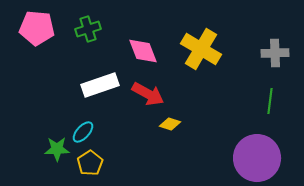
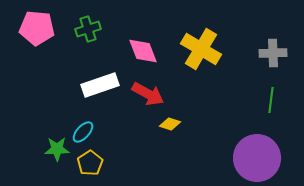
gray cross: moved 2 px left
green line: moved 1 px right, 1 px up
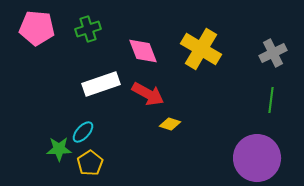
gray cross: rotated 24 degrees counterclockwise
white rectangle: moved 1 px right, 1 px up
green star: moved 2 px right
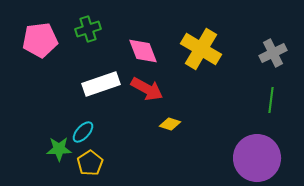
pink pentagon: moved 3 px right, 12 px down; rotated 12 degrees counterclockwise
red arrow: moved 1 px left, 5 px up
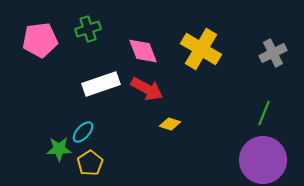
green line: moved 7 px left, 13 px down; rotated 15 degrees clockwise
purple circle: moved 6 px right, 2 px down
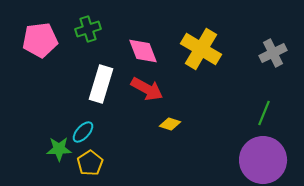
white rectangle: rotated 54 degrees counterclockwise
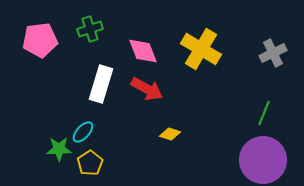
green cross: moved 2 px right
yellow diamond: moved 10 px down
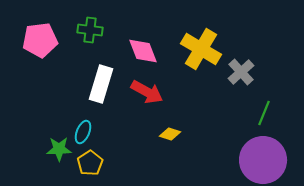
green cross: moved 1 px down; rotated 25 degrees clockwise
gray cross: moved 32 px left, 19 px down; rotated 16 degrees counterclockwise
red arrow: moved 3 px down
cyan ellipse: rotated 20 degrees counterclockwise
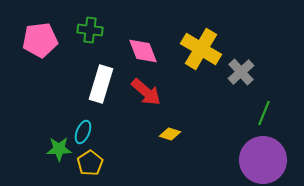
red arrow: moved 1 px left; rotated 12 degrees clockwise
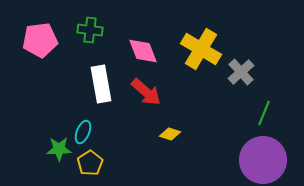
white rectangle: rotated 27 degrees counterclockwise
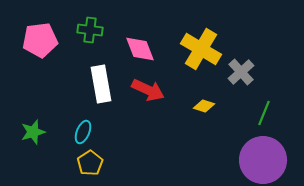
pink diamond: moved 3 px left, 2 px up
red arrow: moved 2 px right, 2 px up; rotated 16 degrees counterclockwise
yellow diamond: moved 34 px right, 28 px up
green star: moved 26 px left, 17 px up; rotated 15 degrees counterclockwise
